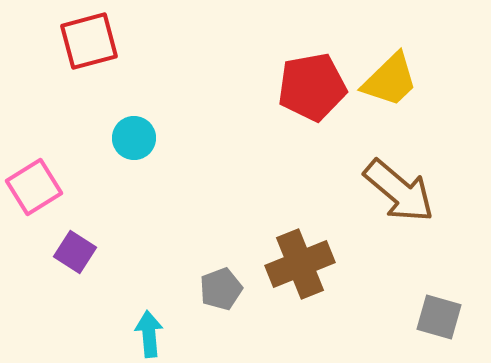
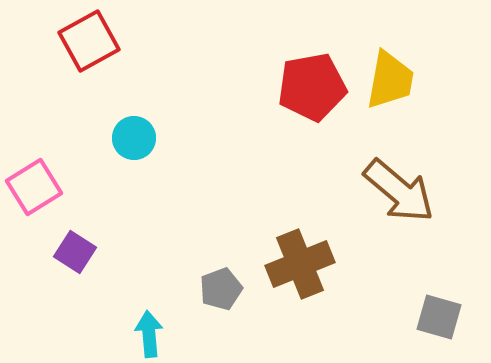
red square: rotated 14 degrees counterclockwise
yellow trapezoid: rotated 36 degrees counterclockwise
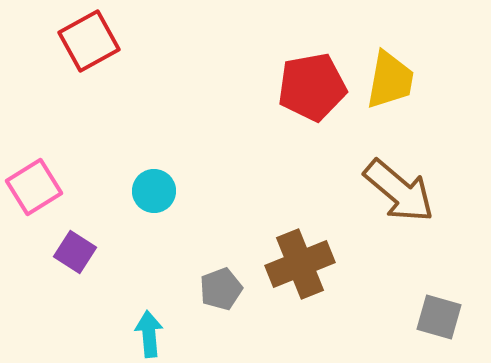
cyan circle: moved 20 px right, 53 px down
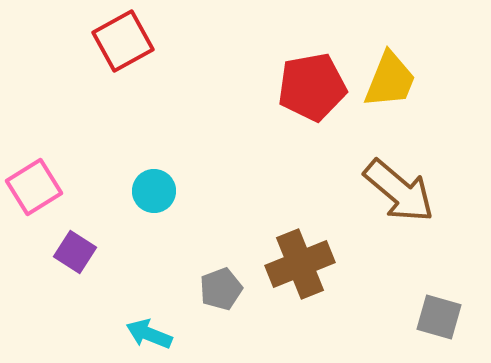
red square: moved 34 px right
yellow trapezoid: rotated 12 degrees clockwise
cyan arrow: rotated 63 degrees counterclockwise
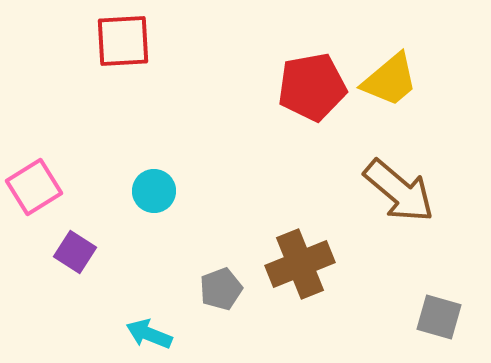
red square: rotated 26 degrees clockwise
yellow trapezoid: rotated 28 degrees clockwise
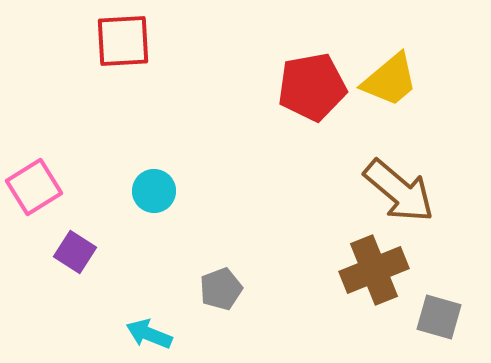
brown cross: moved 74 px right, 6 px down
